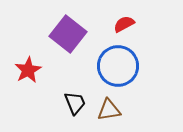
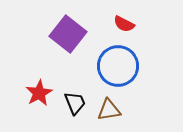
red semicircle: rotated 125 degrees counterclockwise
red star: moved 11 px right, 23 px down
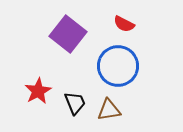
red star: moved 1 px left, 2 px up
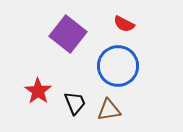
red star: rotated 8 degrees counterclockwise
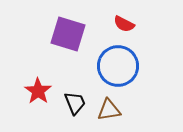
purple square: rotated 21 degrees counterclockwise
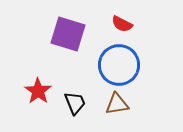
red semicircle: moved 2 px left
blue circle: moved 1 px right, 1 px up
brown triangle: moved 8 px right, 6 px up
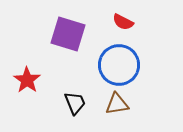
red semicircle: moved 1 px right, 2 px up
red star: moved 11 px left, 11 px up
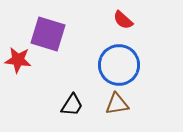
red semicircle: moved 2 px up; rotated 15 degrees clockwise
purple square: moved 20 px left
red star: moved 9 px left, 20 px up; rotated 28 degrees counterclockwise
black trapezoid: moved 3 px left, 2 px down; rotated 55 degrees clockwise
